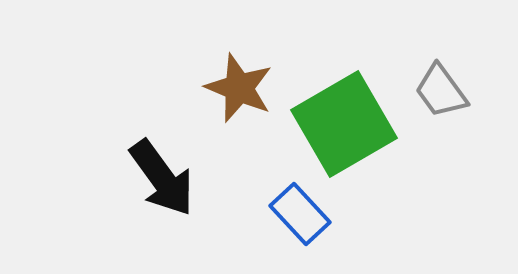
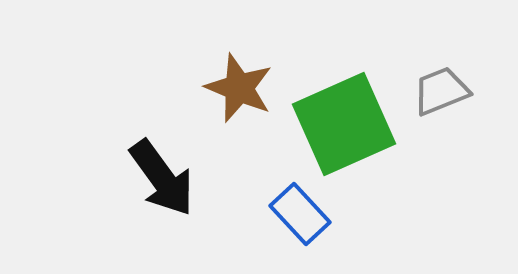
gray trapezoid: rotated 104 degrees clockwise
green square: rotated 6 degrees clockwise
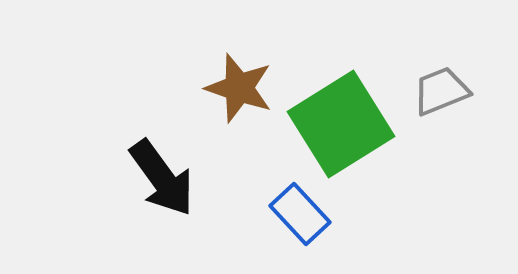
brown star: rotated 4 degrees counterclockwise
green square: moved 3 px left; rotated 8 degrees counterclockwise
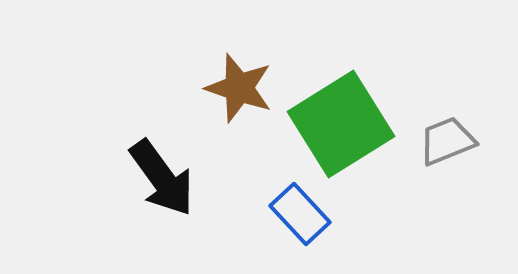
gray trapezoid: moved 6 px right, 50 px down
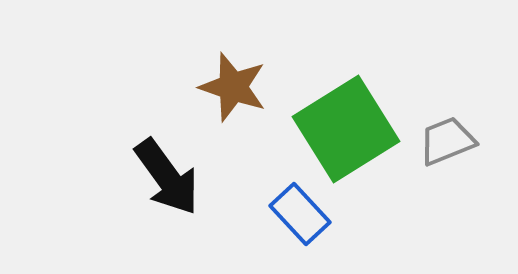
brown star: moved 6 px left, 1 px up
green square: moved 5 px right, 5 px down
black arrow: moved 5 px right, 1 px up
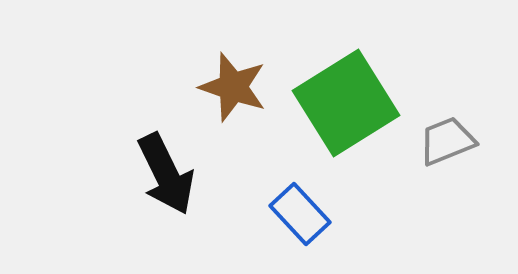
green square: moved 26 px up
black arrow: moved 1 px left, 3 px up; rotated 10 degrees clockwise
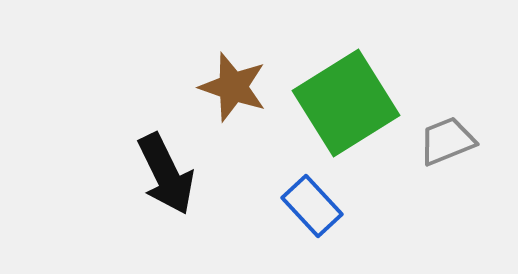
blue rectangle: moved 12 px right, 8 px up
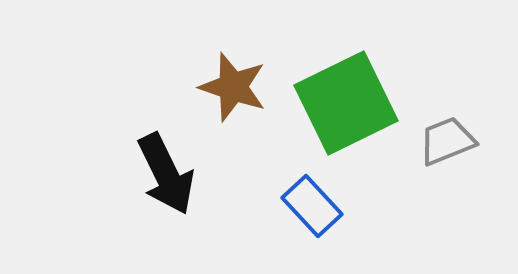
green square: rotated 6 degrees clockwise
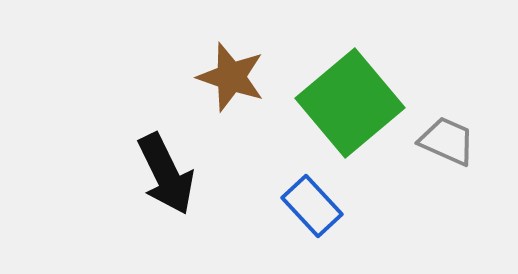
brown star: moved 2 px left, 10 px up
green square: moved 4 px right; rotated 14 degrees counterclockwise
gray trapezoid: rotated 46 degrees clockwise
